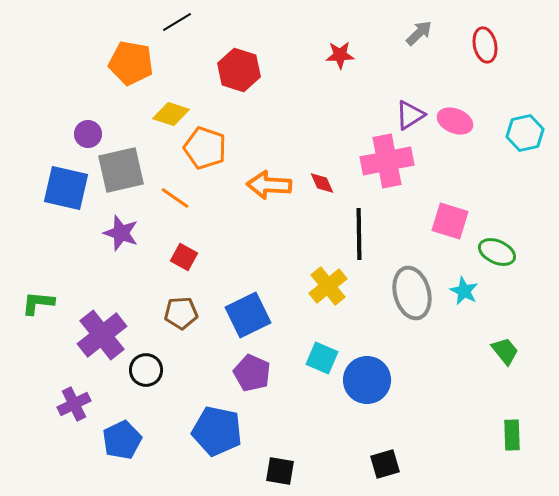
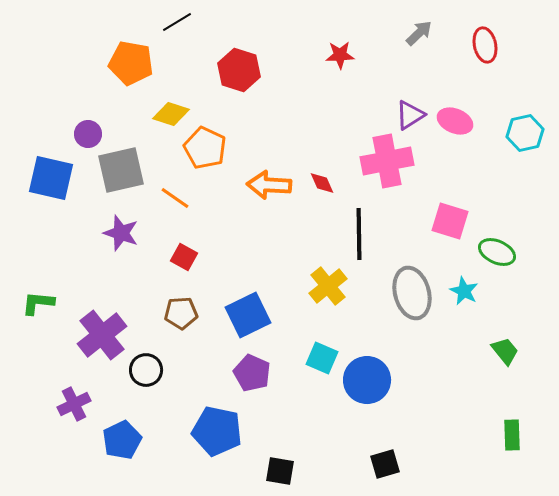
orange pentagon at (205, 148): rotated 6 degrees clockwise
blue square at (66, 188): moved 15 px left, 10 px up
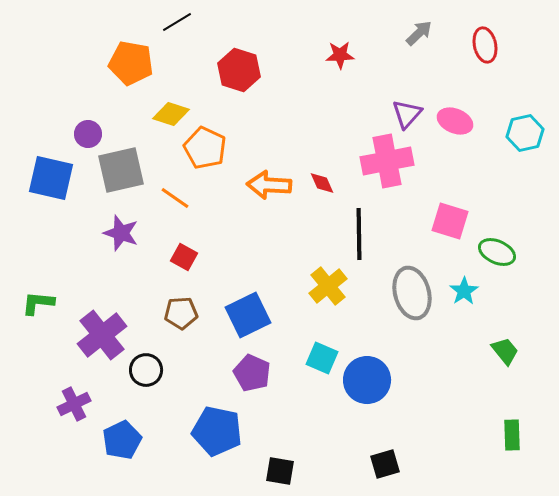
purple triangle at (410, 115): moved 3 px left, 1 px up; rotated 16 degrees counterclockwise
cyan star at (464, 291): rotated 12 degrees clockwise
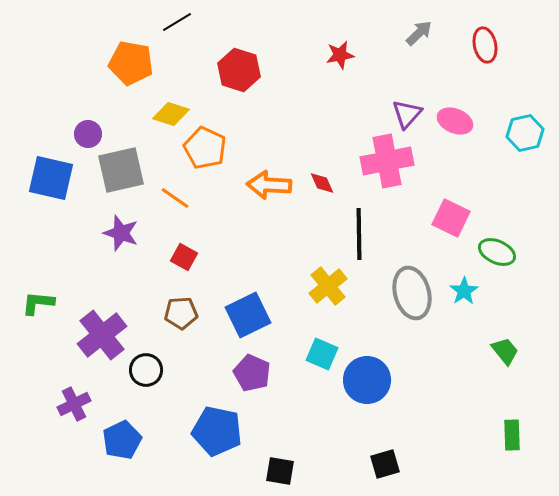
red star at (340, 55): rotated 8 degrees counterclockwise
pink square at (450, 221): moved 1 px right, 3 px up; rotated 9 degrees clockwise
cyan square at (322, 358): moved 4 px up
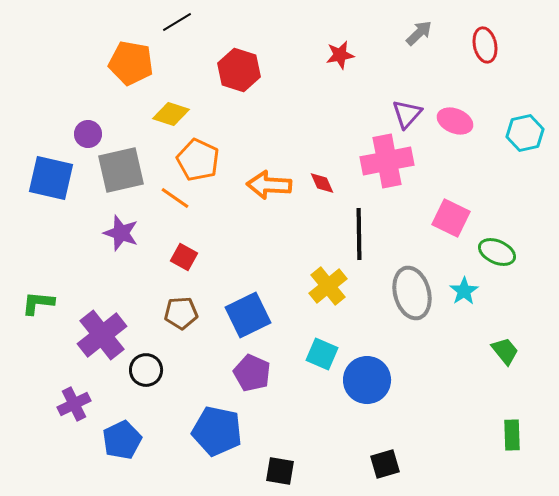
orange pentagon at (205, 148): moved 7 px left, 12 px down
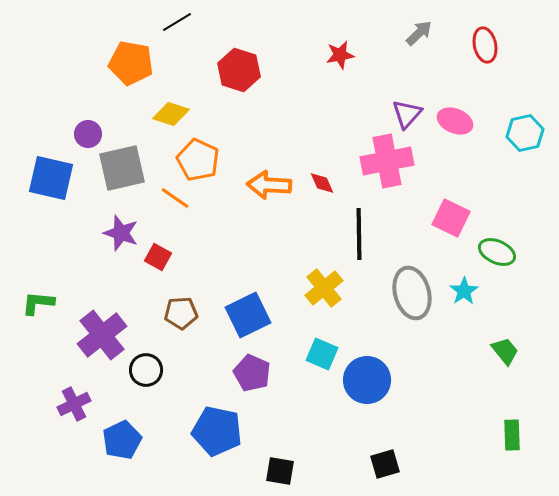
gray square at (121, 170): moved 1 px right, 2 px up
red square at (184, 257): moved 26 px left
yellow cross at (328, 286): moved 4 px left, 2 px down
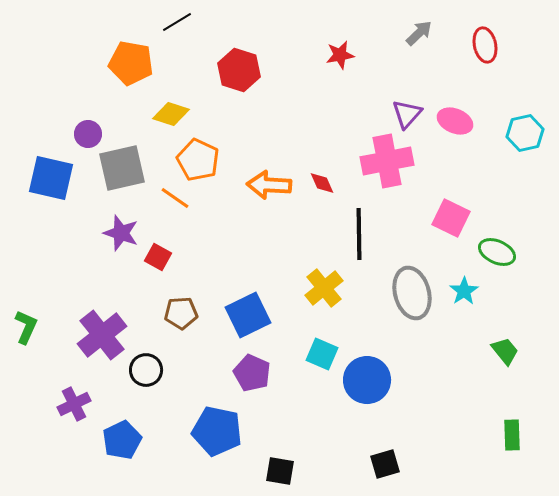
green L-shape at (38, 303): moved 12 px left, 24 px down; rotated 108 degrees clockwise
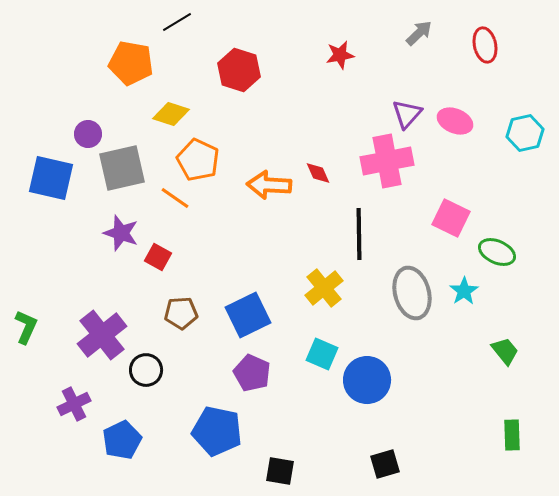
red diamond at (322, 183): moved 4 px left, 10 px up
